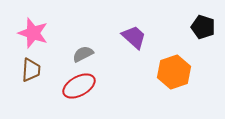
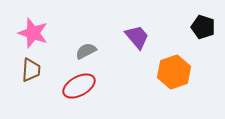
purple trapezoid: moved 3 px right; rotated 8 degrees clockwise
gray semicircle: moved 3 px right, 3 px up
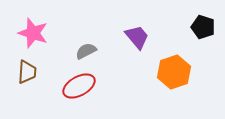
brown trapezoid: moved 4 px left, 2 px down
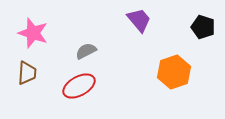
purple trapezoid: moved 2 px right, 17 px up
brown trapezoid: moved 1 px down
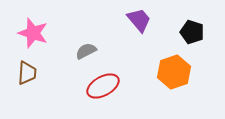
black pentagon: moved 11 px left, 5 px down
red ellipse: moved 24 px right
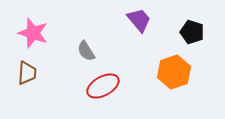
gray semicircle: rotated 95 degrees counterclockwise
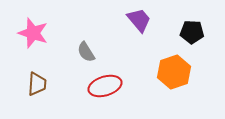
black pentagon: rotated 15 degrees counterclockwise
gray semicircle: moved 1 px down
brown trapezoid: moved 10 px right, 11 px down
red ellipse: moved 2 px right; rotated 12 degrees clockwise
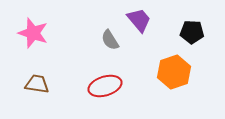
gray semicircle: moved 24 px right, 12 px up
brown trapezoid: rotated 85 degrees counterclockwise
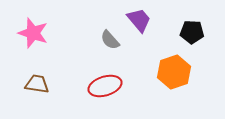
gray semicircle: rotated 10 degrees counterclockwise
